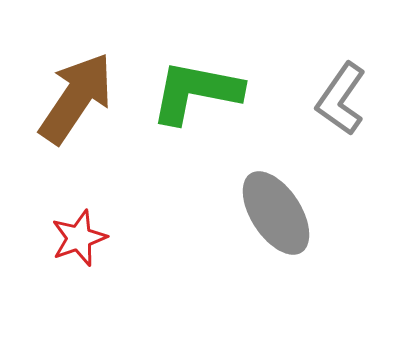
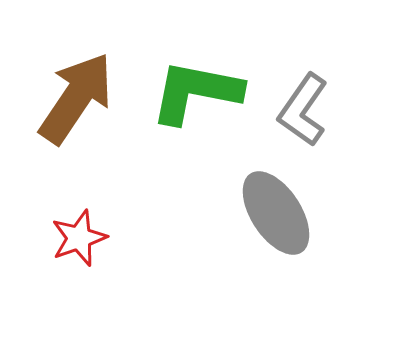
gray L-shape: moved 38 px left, 11 px down
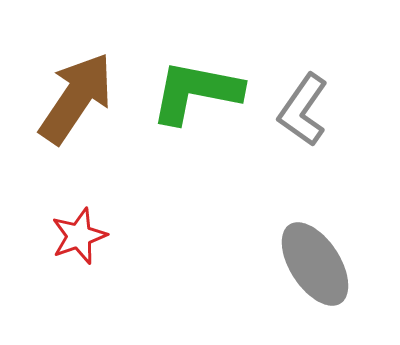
gray ellipse: moved 39 px right, 51 px down
red star: moved 2 px up
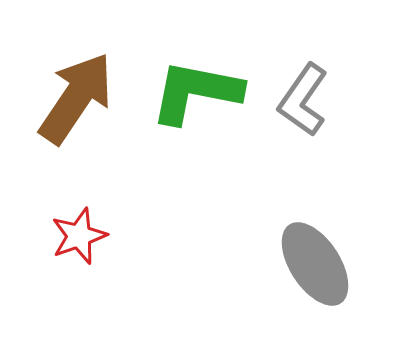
gray L-shape: moved 10 px up
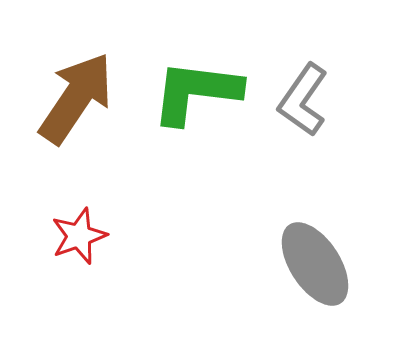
green L-shape: rotated 4 degrees counterclockwise
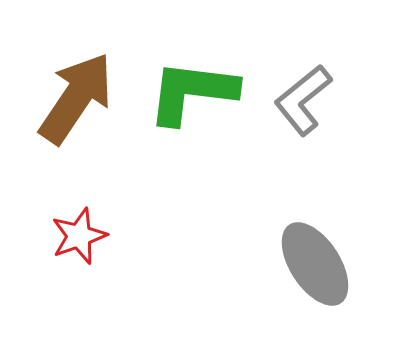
green L-shape: moved 4 px left
gray L-shape: rotated 16 degrees clockwise
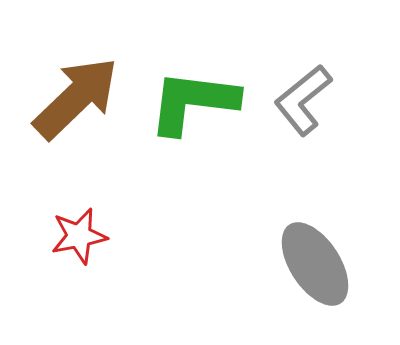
green L-shape: moved 1 px right, 10 px down
brown arrow: rotated 12 degrees clockwise
red star: rotated 8 degrees clockwise
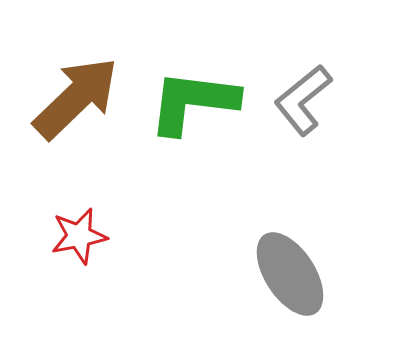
gray ellipse: moved 25 px left, 10 px down
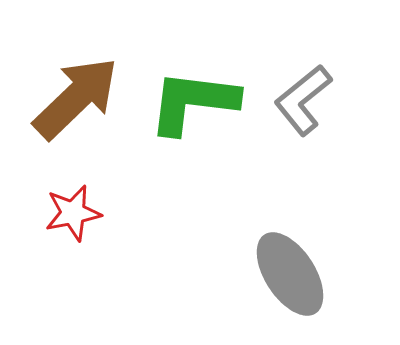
red star: moved 6 px left, 23 px up
